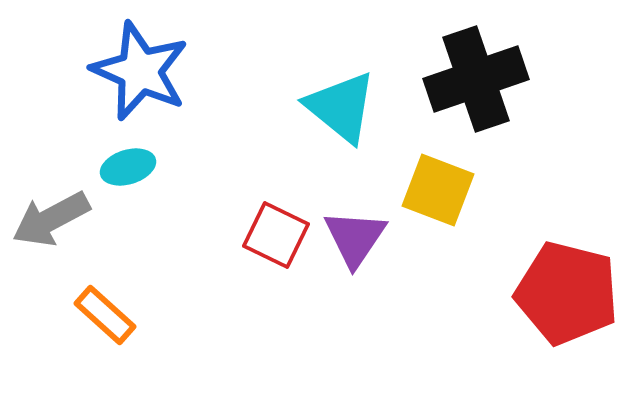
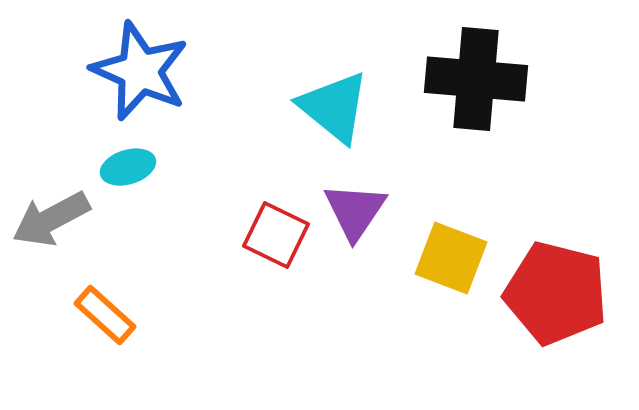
black cross: rotated 24 degrees clockwise
cyan triangle: moved 7 px left
yellow square: moved 13 px right, 68 px down
purple triangle: moved 27 px up
red pentagon: moved 11 px left
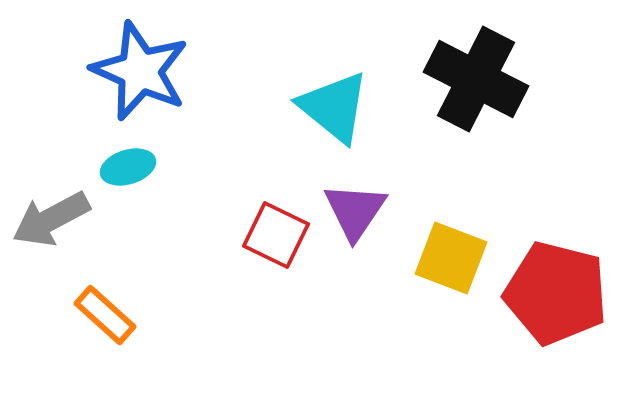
black cross: rotated 22 degrees clockwise
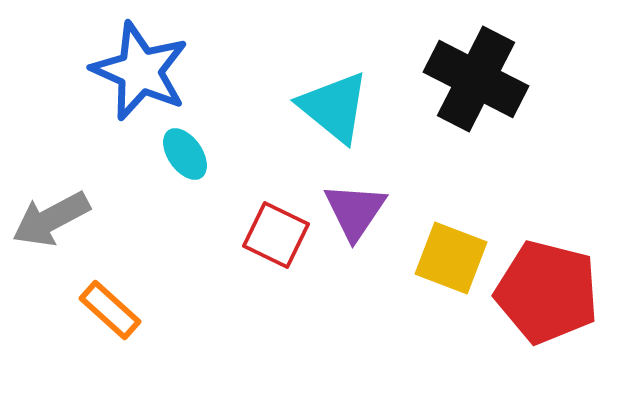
cyan ellipse: moved 57 px right, 13 px up; rotated 72 degrees clockwise
red pentagon: moved 9 px left, 1 px up
orange rectangle: moved 5 px right, 5 px up
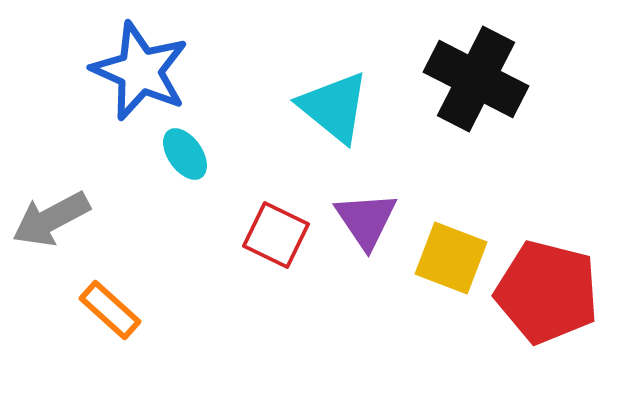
purple triangle: moved 11 px right, 9 px down; rotated 8 degrees counterclockwise
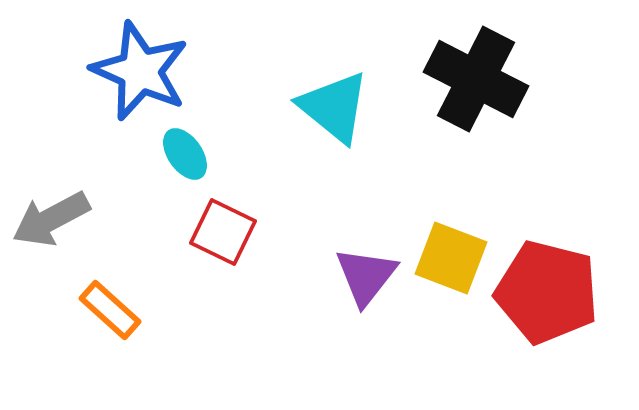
purple triangle: moved 56 px down; rotated 12 degrees clockwise
red square: moved 53 px left, 3 px up
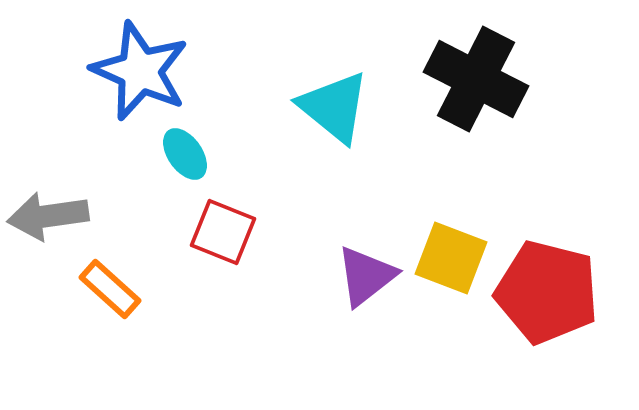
gray arrow: moved 3 px left, 3 px up; rotated 20 degrees clockwise
red square: rotated 4 degrees counterclockwise
purple triangle: rotated 14 degrees clockwise
orange rectangle: moved 21 px up
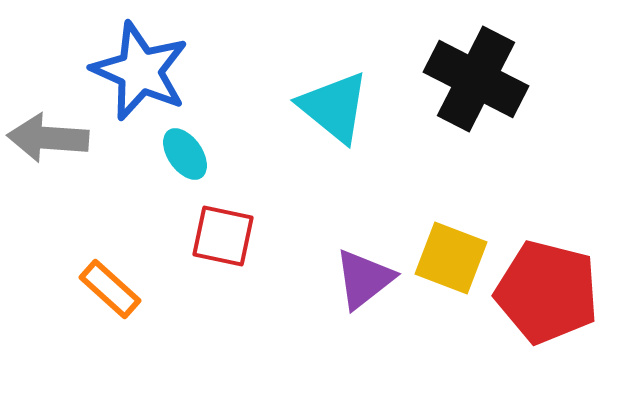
gray arrow: moved 78 px up; rotated 12 degrees clockwise
red square: moved 4 px down; rotated 10 degrees counterclockwise
purple triangle: moved 2 px left, 3 px down
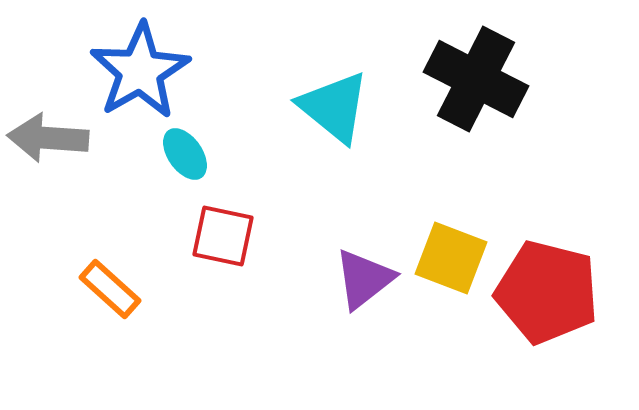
blue star: rotated 18 degrees clockwise
